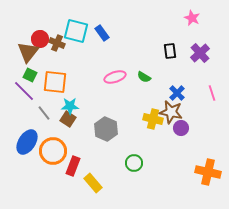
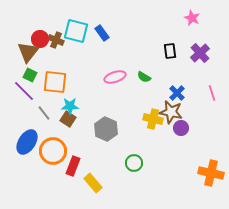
brown cross: moved 1 px left, 3 px up
orange cross: moved 3 px right, 1 px down
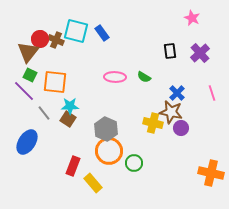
pink ellipse: rotated 20 degrees clockwise
yellow cross: moved 4 px down
orange circle: moved 56 px right
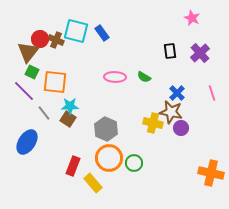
green square: moved 2 px right, 3 px up
orange circle: moved 7 px down
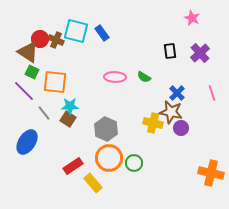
brown triangle: rotated 35 degrees counterclockwise
red rectangle: rotated 36 degrees clockwise
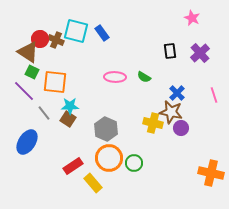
pink line: moved 2 px right, 2 px down
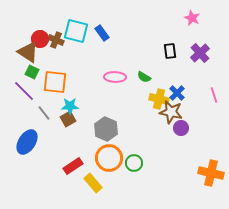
brown square: rotated 28 degrees clockwise
yellow cross: moved 6 px right, 24 px up
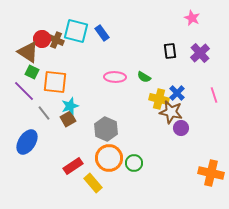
red circle: moved 2 px right
cyan star: rotated 18 degrees counterclockwise
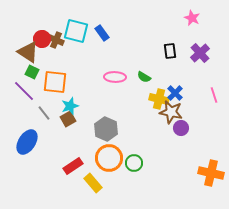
blue cross: moved 2 px left
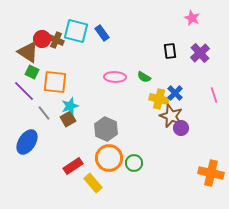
brown star: moved 4 px down; rotated 10 degrees clockwise
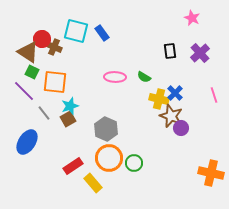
brown cross: moved 2 px left, 7 px down
